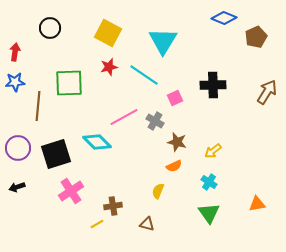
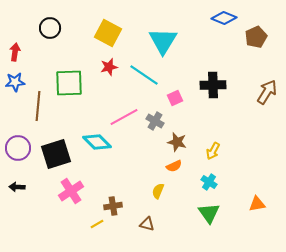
yellow arrow: rotated 24 degrees counterclockwise
black arrow: rotated 21 degrees clockwise
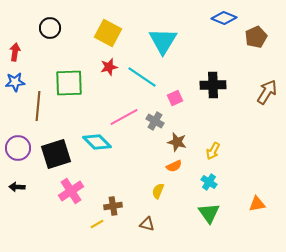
cyan line: moved 2 px left, 2 px down
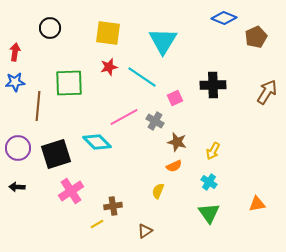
yellow square: rotated 20 degrees counterclockwise
brown triangle: moved 2 px left, 7 px down; rotated 49 degrees counterclockwise
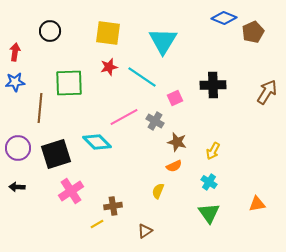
black circle: moved 3 px down
brown pentagon: moved 3 px left, 5 px up
brown line: moved 2 px right, 2 px down
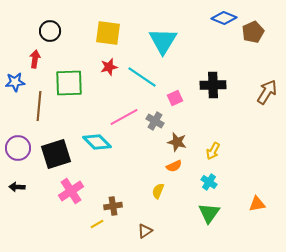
red arrow: moved 20 px right, 7 px down
brown line: moved 1 px left, 2 px up
green triangle: rotated 10 degrees clockwise
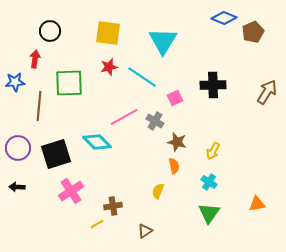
orange semicircle: rotated 77 degrees counterclockwise
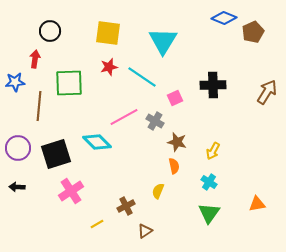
brown cross: moved 13 px right; rotated 18 degrees counterclockwise
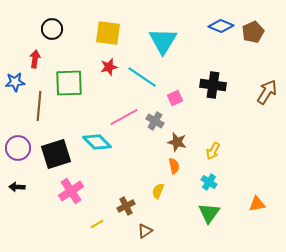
blue diamond: moved 3 px left, 8 px down
black circle: moved 2 px right, 2 px up
black cross: rotated 10 degrees clockwise
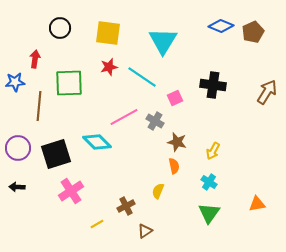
black circle: moved 8 px right, 1 px up
